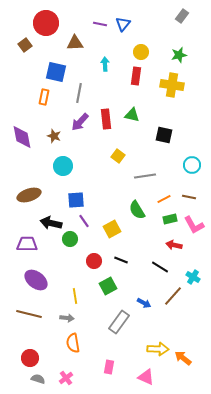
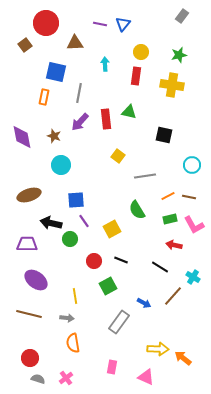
green triangle at (132, 115): moved 3 px left, 3 px up
cyan circle at (63, 166): moved 2 px left, 1 px up
orange line at (164, 199): moved 4 px right, 3 px up
pink rectangle at (109, 367): moved 3 px right
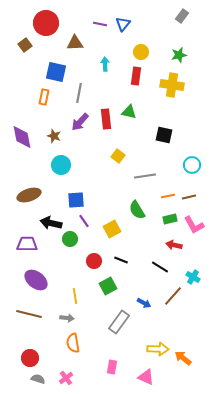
orange line at (168, 196): rotated 16 degrees clockwise
brown line at (189, 197): rotated 24 degrees counterclockwise
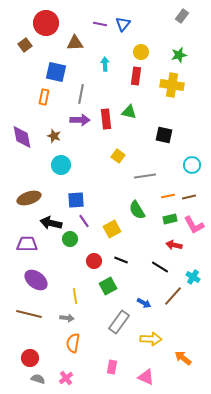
gray line at (79, 93): moved 2 px right, 1 px down
purple arrow at (80, 122): moved 2 px up; rotated 132 degrees counterclockwise
brown ellipse at (29, 195): moved 3 px down
orange semicircle at (73, 343): rotated 18 degrees clockwise
yellow arrow at (158, 349): moved 7 px left, 10 px up
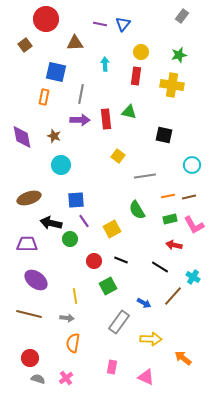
red circle at (46, 23): moved 4 px up
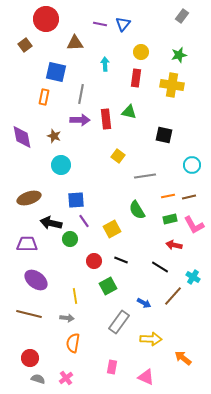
red rectangle at (136, 76): moved 2 px down
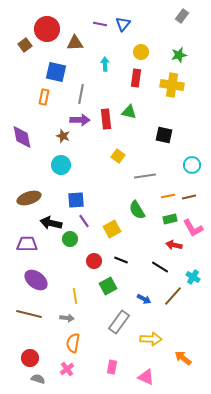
red circle at (46, 19): moved 1 px right, 10 px down
brown star at (54, 136): moved 9 px right
pink L-shape at (194, 225): moved 1 px left, 3 px down
blue arrow at (144, 303): moved 4 px up
pink cross at (66, 378): moved 1 px right, 9 px up
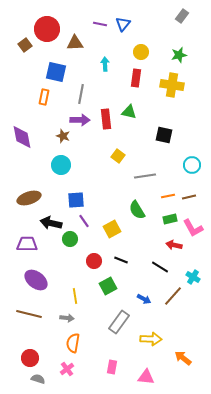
pink triangle at (146, 377): rotated 18 degrees counterclockwise
